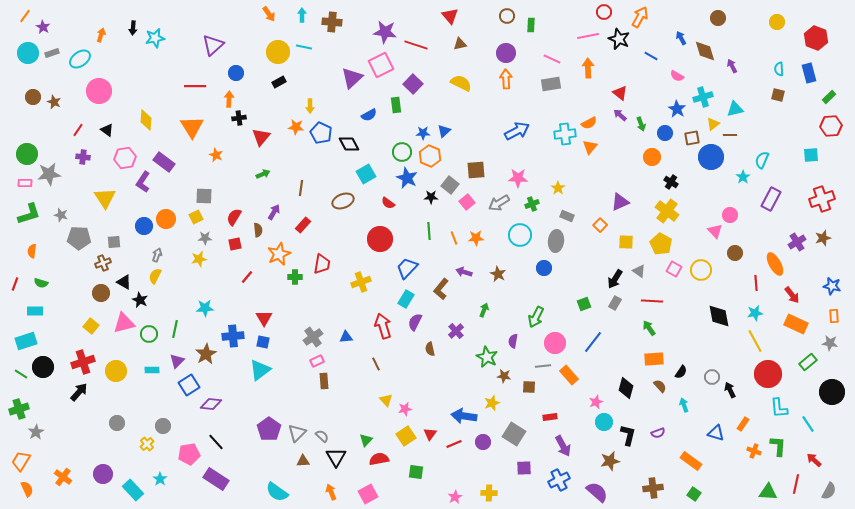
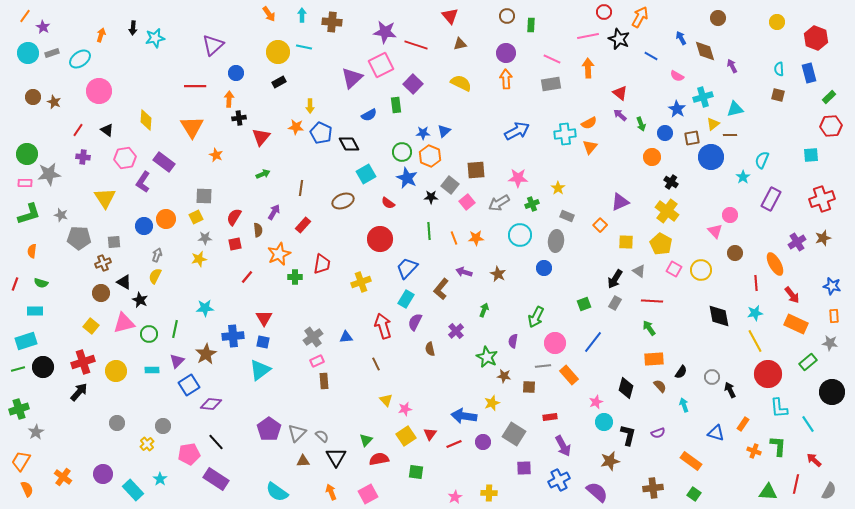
green line at (21, 374): moved 3 px left, 5 px up; rotated 48 degrees counterclockwise
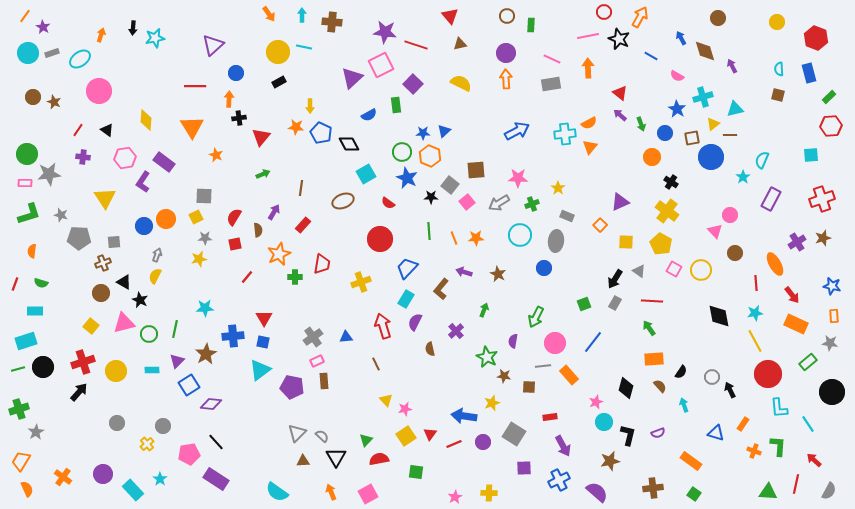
purple pentagon at (269, 429): moved 23 px right, 42 px up; rotated 25 degrees counterclockwise
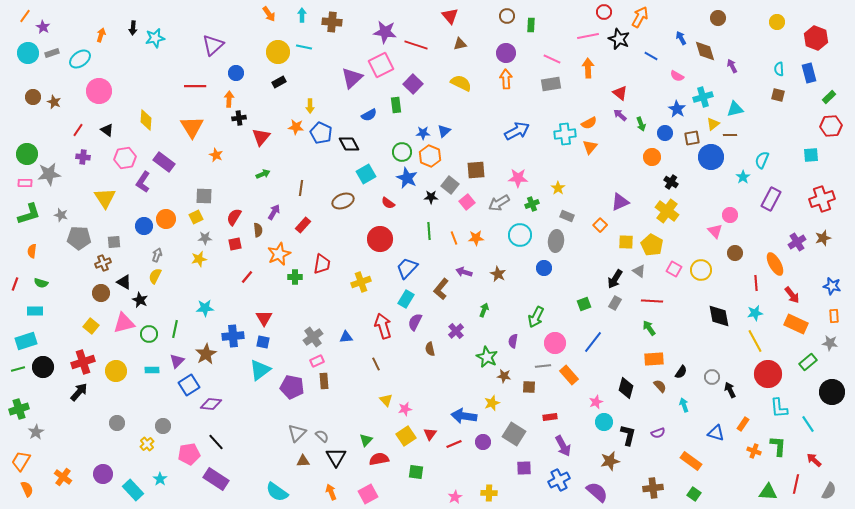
yellow pentagon at (661, 244): moved 9 px left, 1 px down
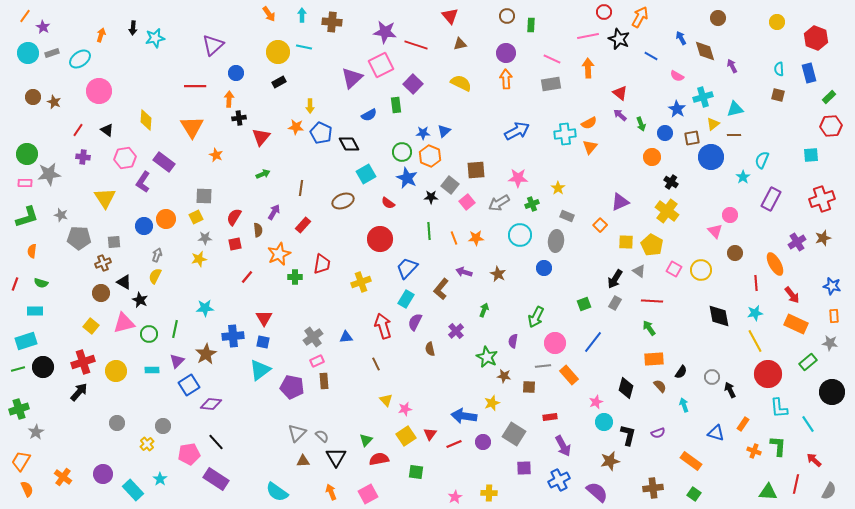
brown line at (730, 135): moved 4 px right
green L-shape at (29, 214): moved 2 px left, 3 px down
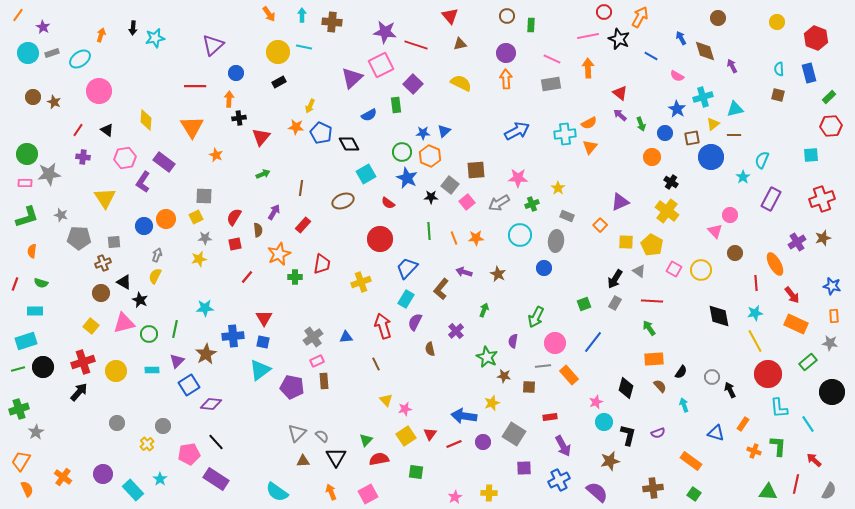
orange line at (25, 16): moved 7 px left, 1 px up
yellow arrow at (310, 106): rotated 24 degrees clockwise
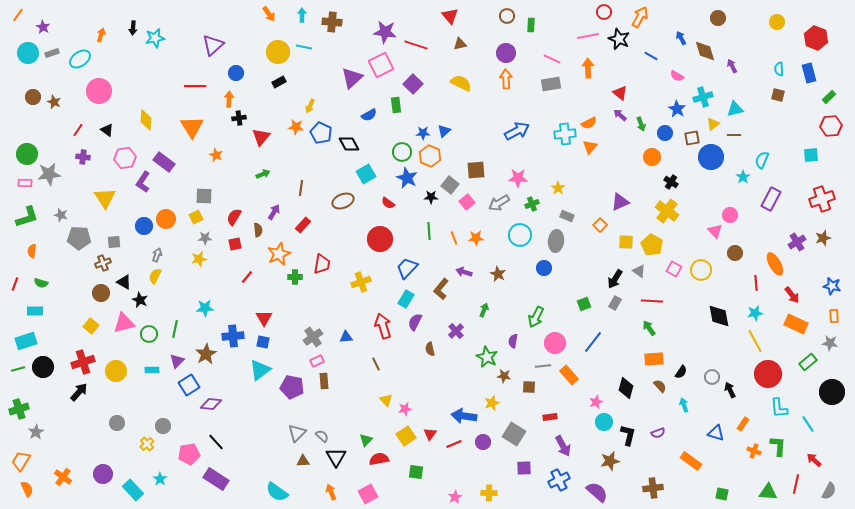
green square at (694, 494): moved 28 px right; rotated 24 degrees counterclockwise
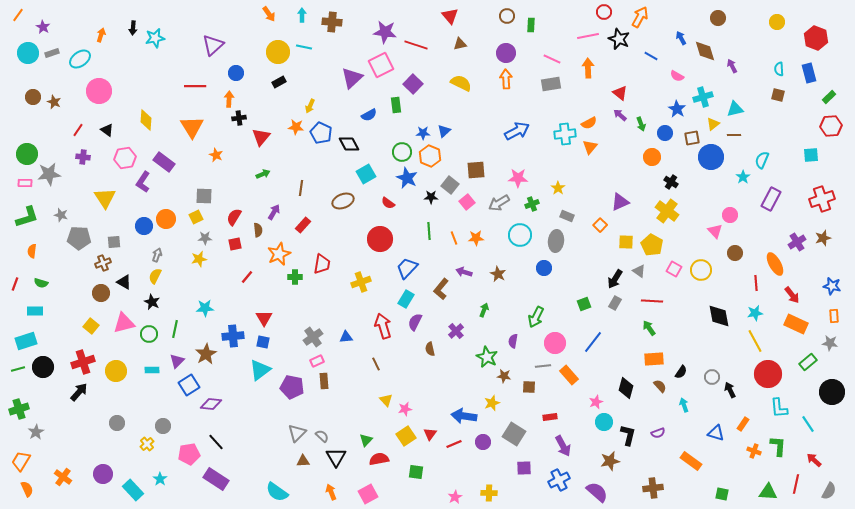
black star at (140, 300): moved 12 px right, 2 px down
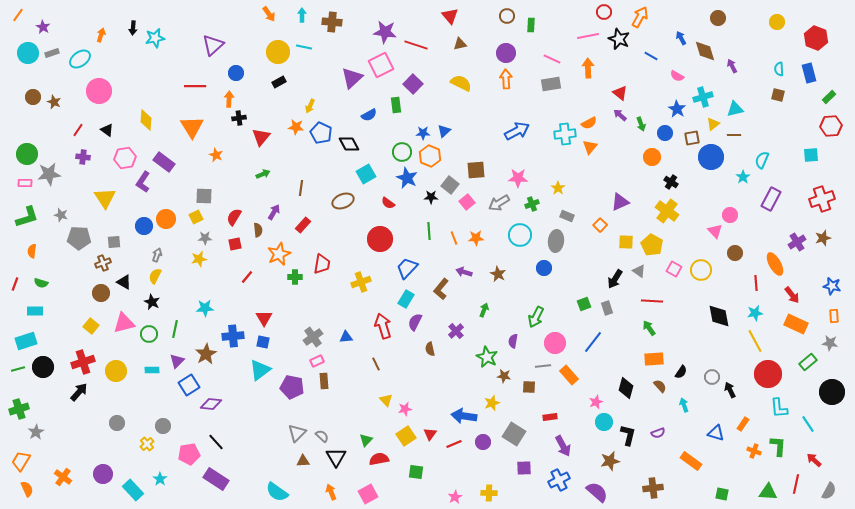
gray rectangle at (615, 303): moved 8 px left, 5 px down; rotated 48 degrees counterclockwise
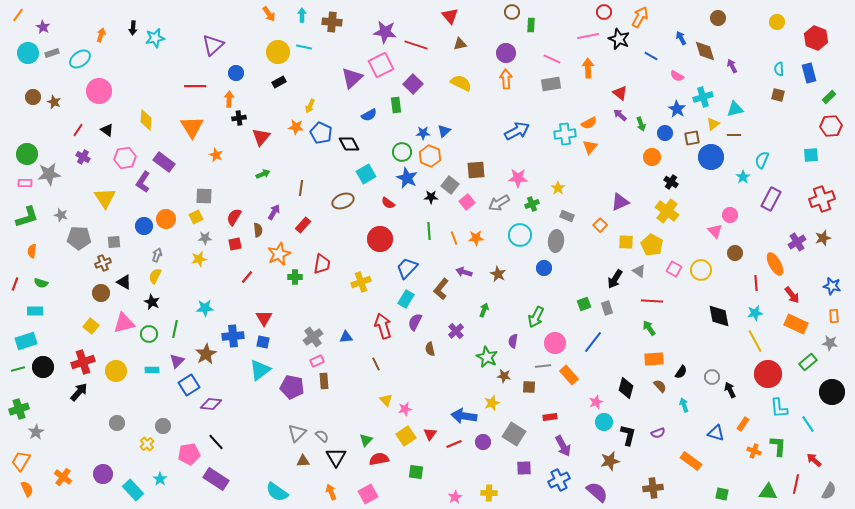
brown circle at (507, 16): moved 5 px right, 4 px up
purple cross at (83, 157): rotated 24 degrees clockwise
